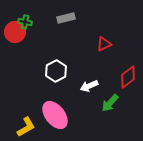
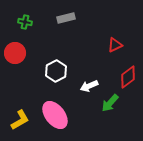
red circle: moved 21 px down
red triangle: moved 11 px right, 1 px down
yellow L-shape: moved 6 px left, 7 px up
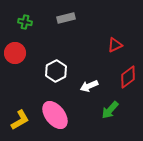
green arrow: moved 7 px down
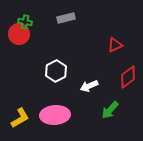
red circle: moved 4 px right, 19 px up
pink ellipse: rotated 56 degrees counterclockwise
yellow L-shape: moved 2 px up
